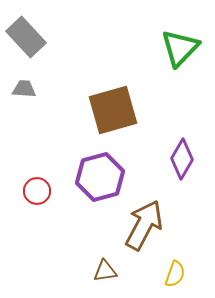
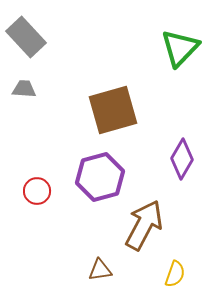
brown triangle: moved 5 px left, 1 px up
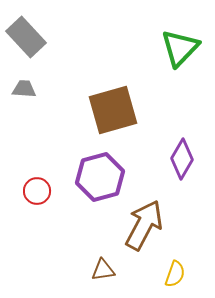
brown triangle: moved 3 px right
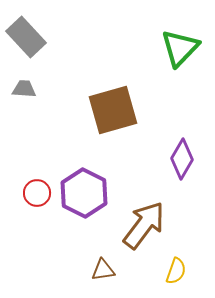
purple hexagon: moved 16 px left, 16 px down; rotated 18 degrees counterclockwise
red circle: moved 2 px down
brown arrow: rotated 9 degrees clockwise
yellow semicircle: moved 1 px right, 3 px up
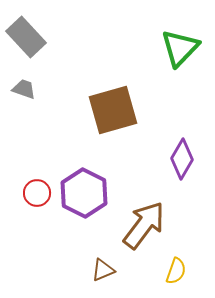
gray trapezoid: rotated 15 degrees clockwise
brown triangle: rotated 15 degrees counterclockwise
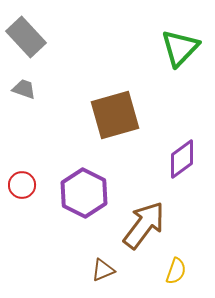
brown square: moved 2 px right, 5 px down
purple diamond: rotated 24 degrees clockwise
red circle: moved 15 px left, 8 px up
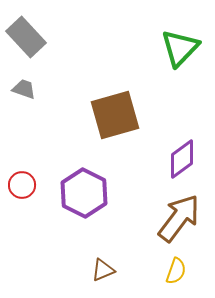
brown arrow: moved 35 px right, 7 px up
